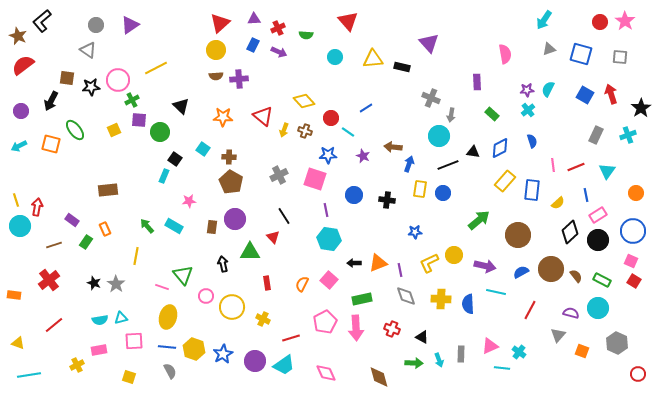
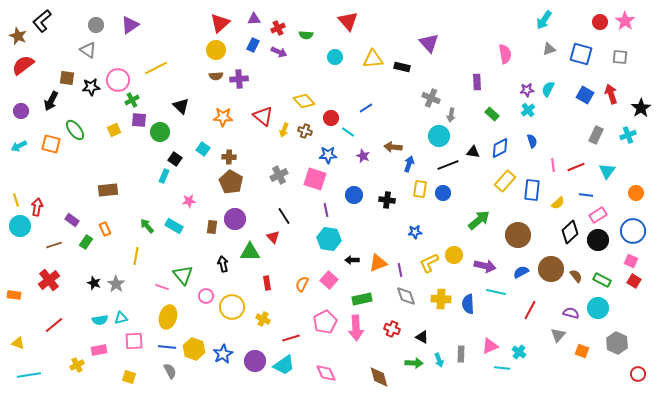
blue line at (586, 195): rotated 72 degrees counterclockwise
black arrow at (354, 263): moved 2 px left, 3 px up
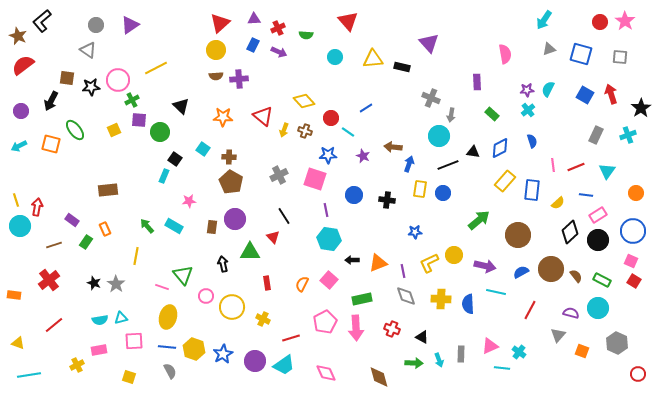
purple line at (400, 270): moved 3 px right, 1 px down
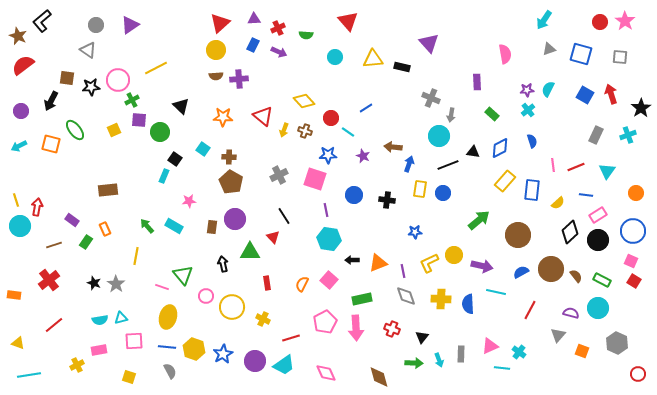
purple arrow at (485, 266): moved 3 px left
black triangle at (422, 337): rotated 40 degrees clockwise
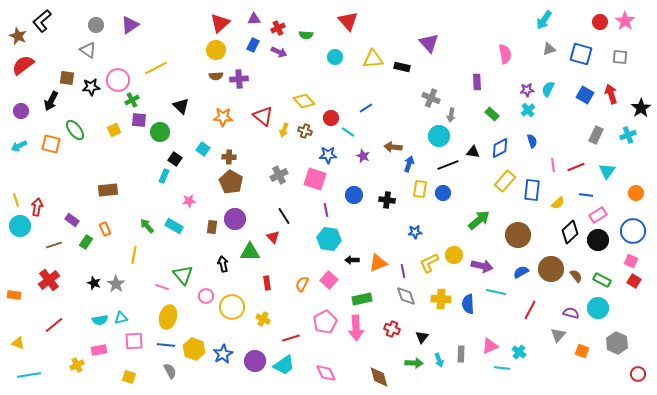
yellow line at (136, 256): moved 2 px left, 1 px up
blue line at (167, 347): moved 1 px left, 2 px up
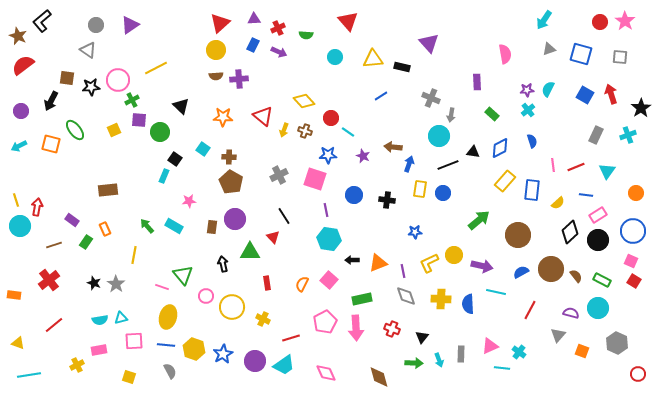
blue line at (366, 108): moved 15 px right, 12 px up
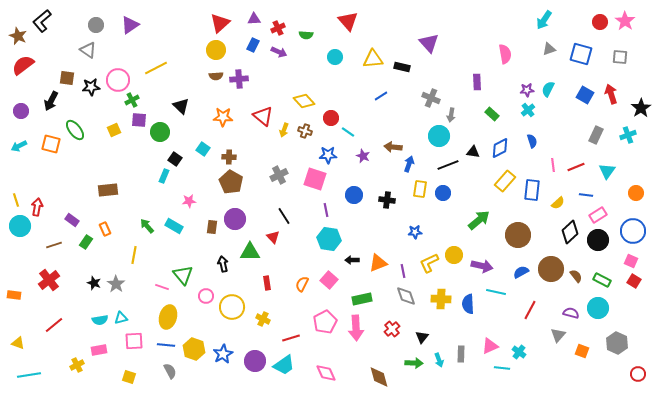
red cross at (392, 329): rotated 28 degrees clockwise
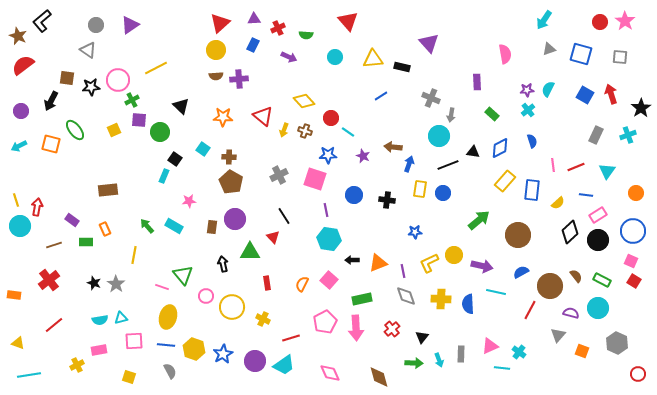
purple arrow at (279, 52): moved 10 px right, 5 px down
green rectangle at (86, 242): rotated 56 degrees clockwise
brown circle at (551, 269): moved 1 px left, 17 px down
pink diamond at (326, 373): moved 4 px right
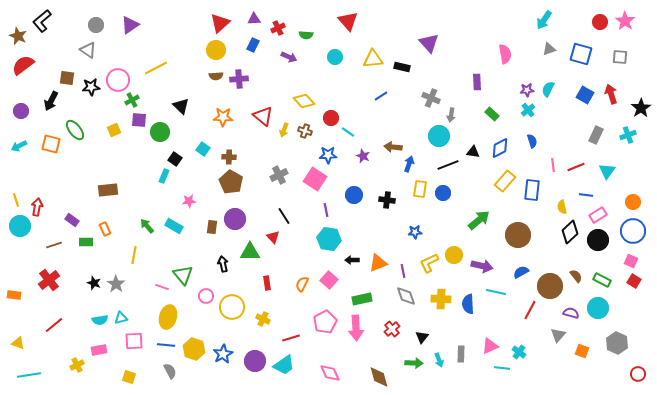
pink square at (315, 179): rotated 15 degrees clockwise
orange circle at (636, 193): moved 3 px left, 9 px down
yellow semicircle at (558, 203): moved 4 px right, 4 px down; rotated 120 degrees clockwise
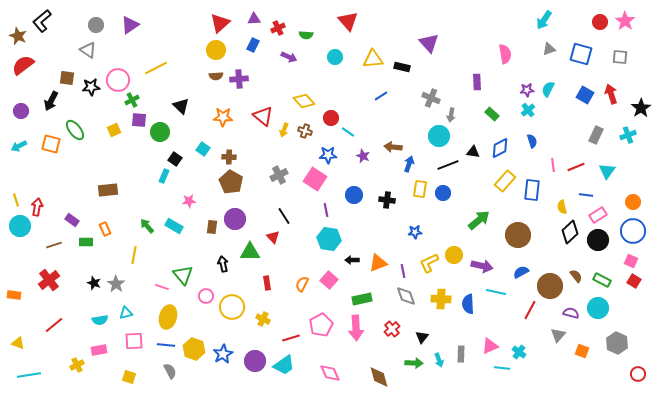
cyan triangle at (121, 318): moved 5 px right, 5 px up
pink pentagon at (325, 322): moved 4 px left, 3 px down
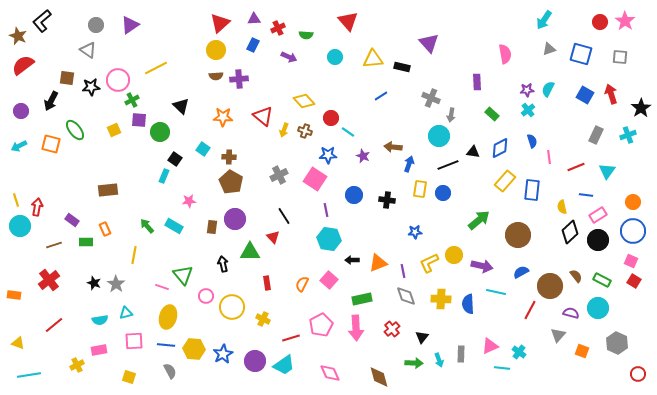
pink line at (553, 165): moved 4 px left, 8 px up
yellow hexagon at (194, 349): rotated 15 degrees counterclockwise
